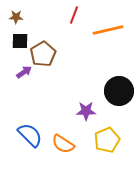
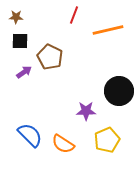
brown pentagon: moved 7 px right, 3 px down; rotated 15 degrees counterclockwise
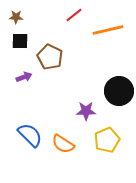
red line: rotated 30 degrees clockwise
purple arrow: moved 5 px down; rotated 14 degrees clockwise
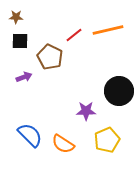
red line: moved 20 px down
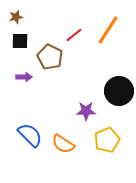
brown star: rotated 16 degrees counterclockwise
orange line: rotated 44 degrees counterclockwise
purple arrow: rotated 21 degrees clockwise
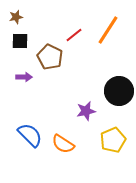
purple star: rotated 12 degrees counterclockwise
yellow pentagon: moved 6 px right
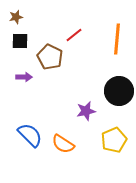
orange line: moved 9 px right, 9 px down; rotated 28 degrees counterclockwise
yellow pentagon: moved 1 px right
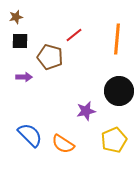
brown pentagon: rotated 10 degrees counterclockwise
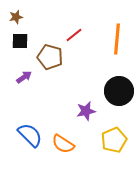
purple arrow: rotated 35 degrees counterclockwise
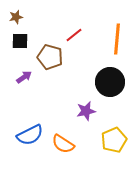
black circle: moved 9 px left, 9 px up
blue semicircle: rotated 108 degrees clockwise
